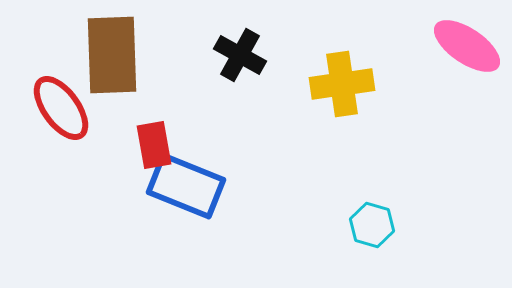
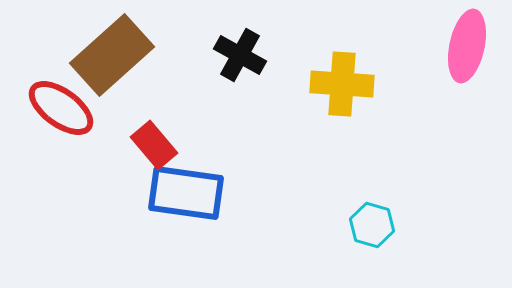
pink ellipse: rotated 68 degrees clockwise
brown rectangle: rotated 50 degrees clockwise
yellow cross: rotated 12 degrees clockwise
red ellipse: rotated 18 degrees counterclockwise
red rectangle: rotated 30 degrees counterclockwise
blue rectangle: moved 7 px down; rotated 14 degrees counterclockwise
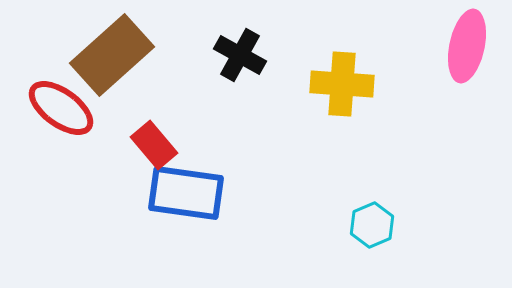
cyan hexagon: rotated 21 degrees clockwise
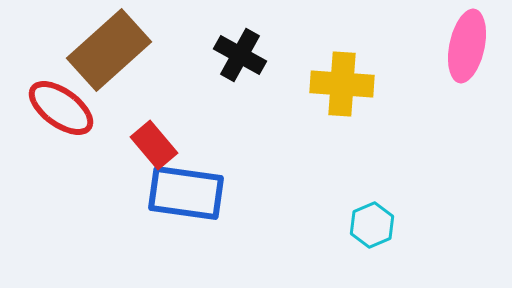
brown rectangle: moved 3 px left, 5 px up
